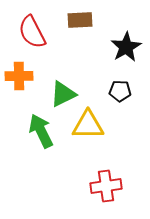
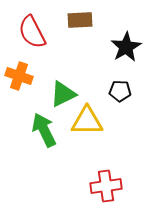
orange cross: rotated 20 degrees clockwise
yellow triangle: moved 1 px left, 4 px up
green arrow: moved 3 px right, 1 px up
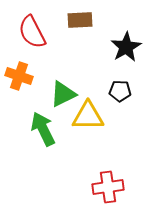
yellow triangle: moved 1 px right, 5 px up
green arrow: moved 1 px left, 1 px up
red cross: moved 2 px right, 1 px down
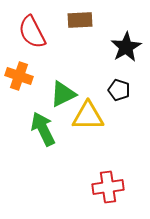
black pentagon: moved 1 px left, 1 px up; rotated 15 degrees clockwise
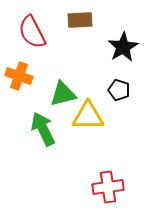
black star: moved 3 px left
green triangle: rotated 12 degrees clockwise
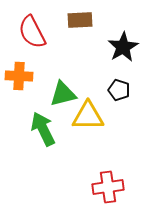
orange cross: rotated 16 degrees counterclockwise
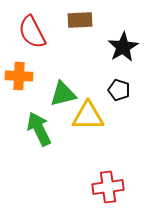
green arrow: moved 4 px left
